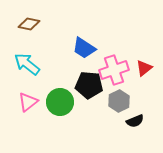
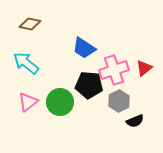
brown diamond: moved 1 px right
cyan arrow: moved 1 px left, 1 px up
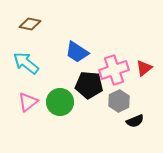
blue trapezoid: moved 7 px left, 4 px down
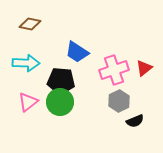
cyan arrow: rotated 144 degrees clockwise
black pentagon: moved 28 px left, 4 px up
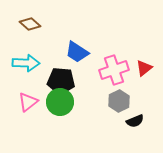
brown diamond: rotated 30 degrees clockwise
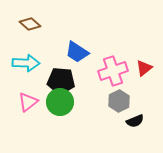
pink cross: moved 1 px left, 1 px down
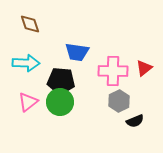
brown diamond: rotated 30 degrees clockwise
blue trapezoid: rotated 25 degrees counterclockwise
pink cross: rotated 20 degrees clockwise
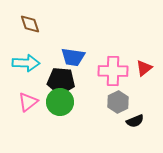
blue trapezoid: moved 4 px left, 5 px down
gray hexagon: moved 1 px left, 1 px down
